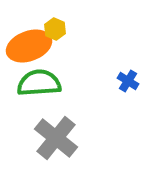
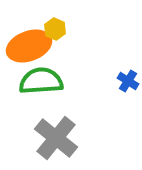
green semicircle: moved 2 px right, 2 px up
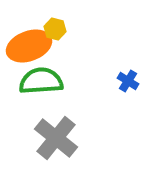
yellow hexagon: rotated 10 degrees counterclockwise
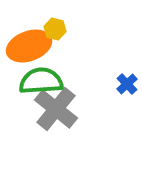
blue cross: moved 1 px left, 3 px down; rotated 15 degrees clockwise
gray cross: moved 29 px up
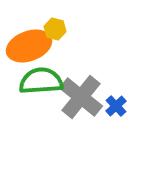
blue cross: moved 11 px left, 22 px down
gray cross: moved 25 px right, 12 px up
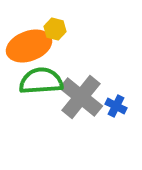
blue cross: rotated 20 degrees counterclockwise
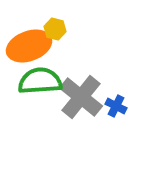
green semicircle: moved 1 px left
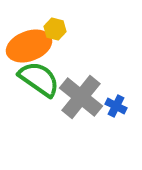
green semicircle: moved 1 px left, 2 px up; rotated 39 degrees clockwise
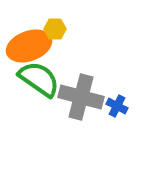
yellow hexagon: rotated 15 degrees counterclockwise
gray cross: rotated 24 degrees counterclockwise
blue cross: moved 1 px right
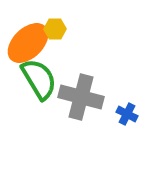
orange ellipse: moved 1 px left, 3 px up; rotated 24 degrees counterclockwise
green semicircle: rotated 24 degrees clockwise
blue cross: moved 10 px right, 8 px down
